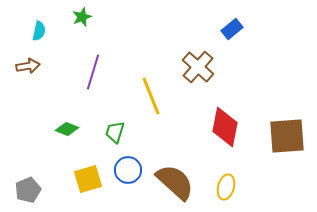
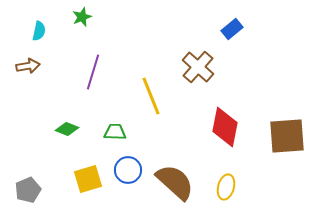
green trapezoid: rotated 75 degrees clockwise
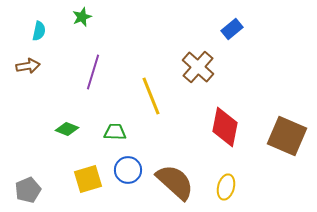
brown square: rotated 27 degrees clockwise
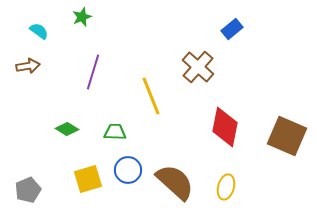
cyan semicircle: rotated 66 degrees counterclockwise
green diamond: rotated 10 degrees clockwise
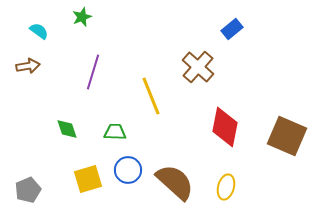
green diamond: rotated 40 degrees clockwise
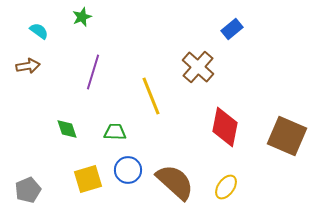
yellow ellipse: rotated 20 degrees clockwise
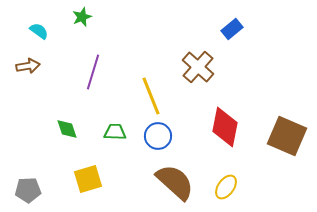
blue circle: moved 30 px right, 34 px up
gray pentagon: rotated 20 degrees clockwise
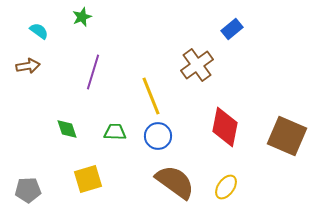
brown cross: moved 1 px left, 2 px up; rotated 12 degrees clockwise
brown semicircle: rotated 6 degrees counterclockwise
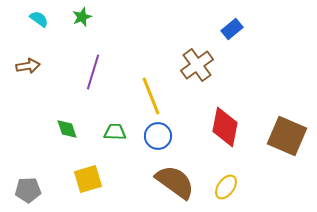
cyan semicircle: moved 12 px up
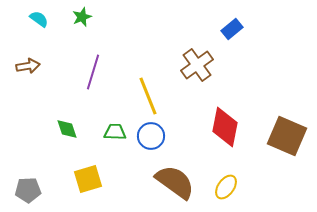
yellow line: moved 3 px left
blue circle: moved 7 px left
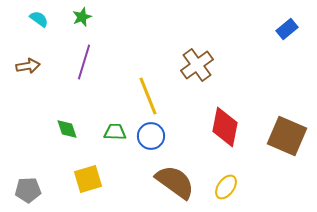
blue rectangle: moved 55 px right
purple line: moved 9 px left, 10 px up
